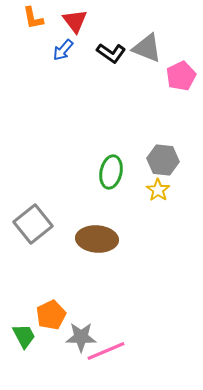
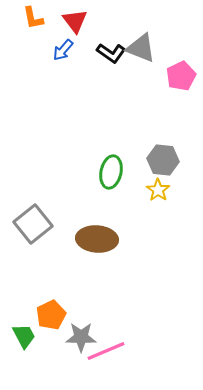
gray triangle: moved 6 px left
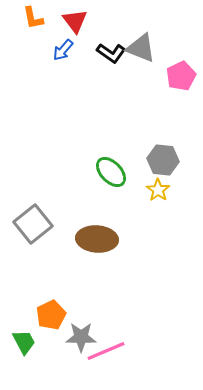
green ellipse: rotated 56 degrees counterclockwise
green trapezoid: moved 6 px down
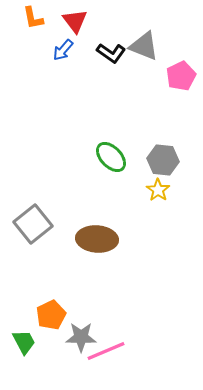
gray triangle: moved 3 px right, 2 px up
green ellipse: moved 15 px up
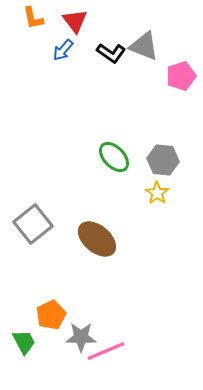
pink pentagon: rotated 8 degrees clockwise
green ellipse: moved 3 px right
yellow star: moved 1 px left, 3 px down
brown ellipse: rotated 36 degrees clockwise
